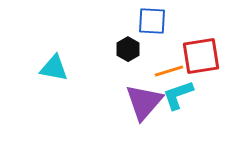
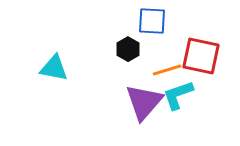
red square: rotated 21 degrees clockwise
orange line: moved 2 px left, 1 px up
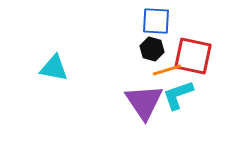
blue square: moved 4 px right
black hexagon: moved 24 px right; rotated 15 degrees counterclockwise
red square: moved 8 px left
purple triangle: rotated 15 degrees counterclockwise
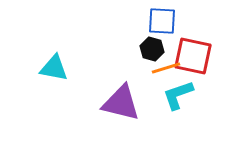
blue square: moved 6 px right
orange line: moved 1 px left, 2 px up
purple triangle: moved 23 px left, 1 px down; rotated 42 degrees counterclockwise
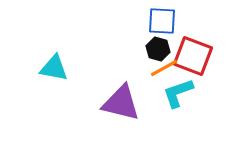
black hexagon: moved 6 px right
red square: rotated 9 degrees clockwise
orange line: moved 2 px left; rotated 12 degrees counterclockwise
cyan L-shape: moved 2 px up
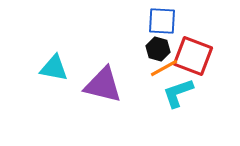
purple triangle: moved 18 px left, 18 px up
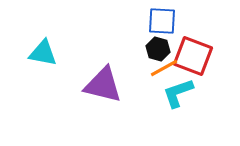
cyan triangle: moved 11 px left, 15 px up
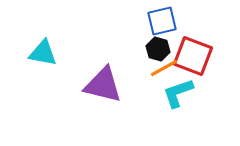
blue square: rotated 16 degrees counterclockwise
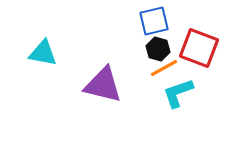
blue square: moved 8 px left
red square: moved 6 px right, 8 px up
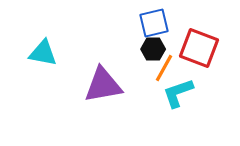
blue square: moved 2 px down
black hexagon: moved 5 px left; rotated 15 degrees counterclockwise
orange line: rotated 32 degrees counterclockwise
purple triangle: rotated 24 degrees counterclockwise
